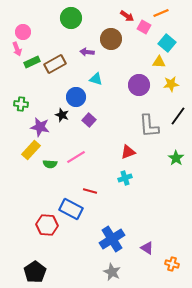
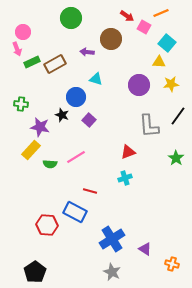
blue rectangle: moved 4 px right, 3 px down
purple triangle: moved 2 px left, 1 px down
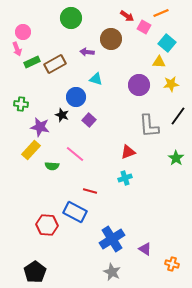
pink line: moved 1 px left, 3 px up; rotated 72 degrees clockwise
green semicircle: moved 2 px right, 2 px down
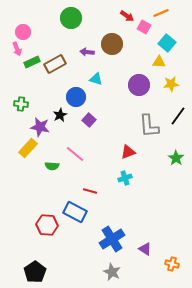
brown circle: moved 1 px right, 5 px down
black star: moved 2 px left; rotated 24 degrees clockwise
yellow rectangle: moved 3 px left, 2 px up
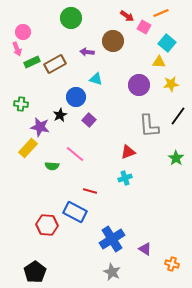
brown circle: moved 1 px right, 3 px up
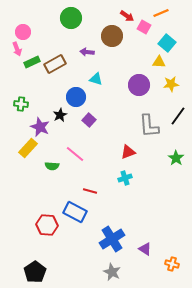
brown circle: moved 1 px left, 5 px up
purple star: rotated 12 degrees clockwise
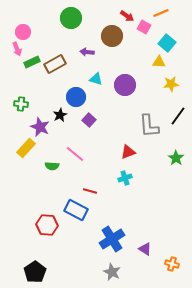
purple circle: moved 14 px left
yellow rectangle: moved 2 px left
blue rectangle: moved 1 px right, 2 px up
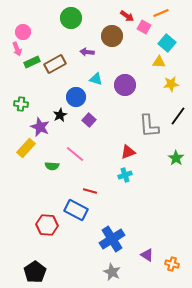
cyan cross: moved 3 px up
purple triangle: moved 2 px right, 6 px down
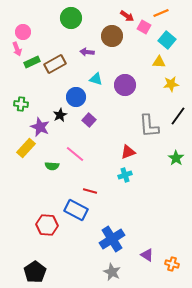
cyan square: moved 3 px up
